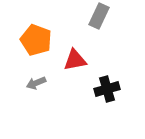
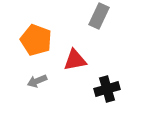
gray arrow: moved 1 px right, 2 px up
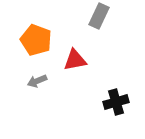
black cross: moved 9 px right, 13 px down
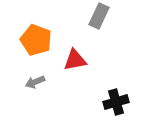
gray arrow: moved 2 px left, 1 px down
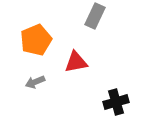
gray rectangle: moved 4 px left
orange pentagon: rotated 28 degrees clockwise
red triangle: moved 1 px right, 2 px down
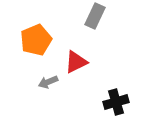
red triangle: rotated 15 degrees counterclockwise
gray arrow: moved 13 px right
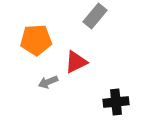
gray rectangle: rotated 15 degrees clockwise
orange pentagon: rotated 20 degrees clockwise
black cross: rotated 10 degrees clockwise
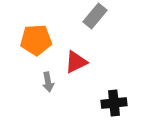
gray arrow: rotated 78 degrees counterclockwise
black cross: moved 2 px left, 1 px down
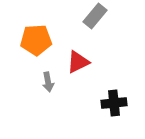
red triangle: moved 2 px right
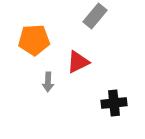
orange pentagon: moved 2 px left
gray arrow: rotated 12 degrees clockwise
